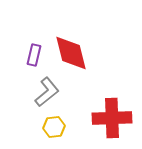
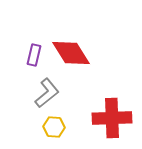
red diamond: rotated 18 degrees counterclockwise
gray L-shape: moved 1 px down
yellow hexagon: rotated 10 degrees clockwise
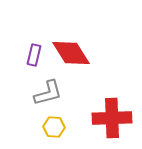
gray L-shape: moved 1 px right; rotated 24 degrees clockwise
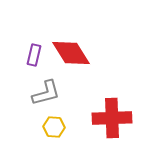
gray L-shape: moved 2 px left
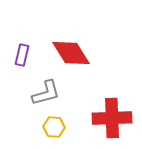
purple rectangle: moved 12 px left
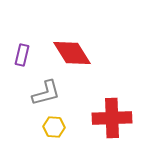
red diamond: moved 1 px right
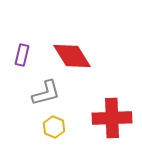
red diamond: moved 3 px down
yellow hexagon: rotated 20 degrees clockwise
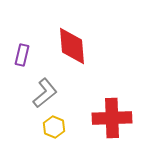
red diamond: moved 10 px up; rotated 27 degrees clockwise
gray L-shape: moved 1 px left; rotated 24 degrees counterclockwise
